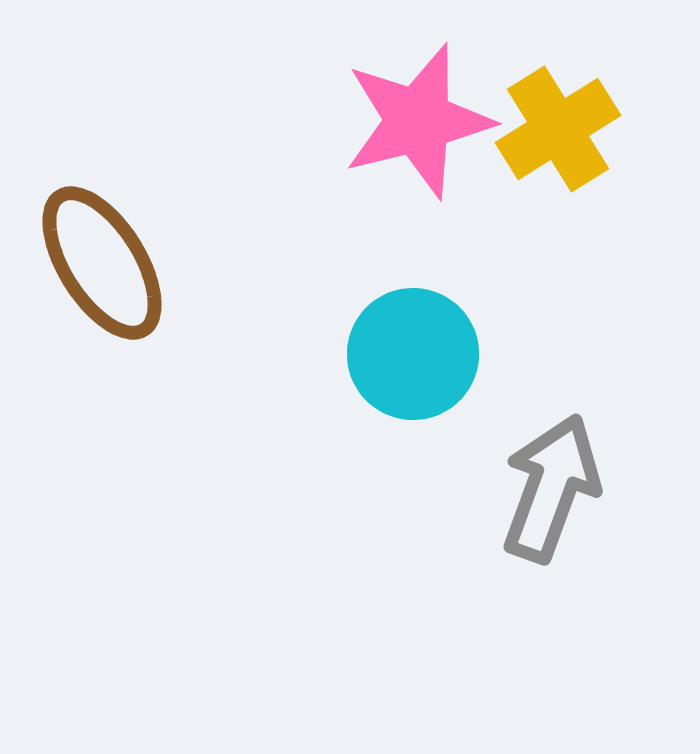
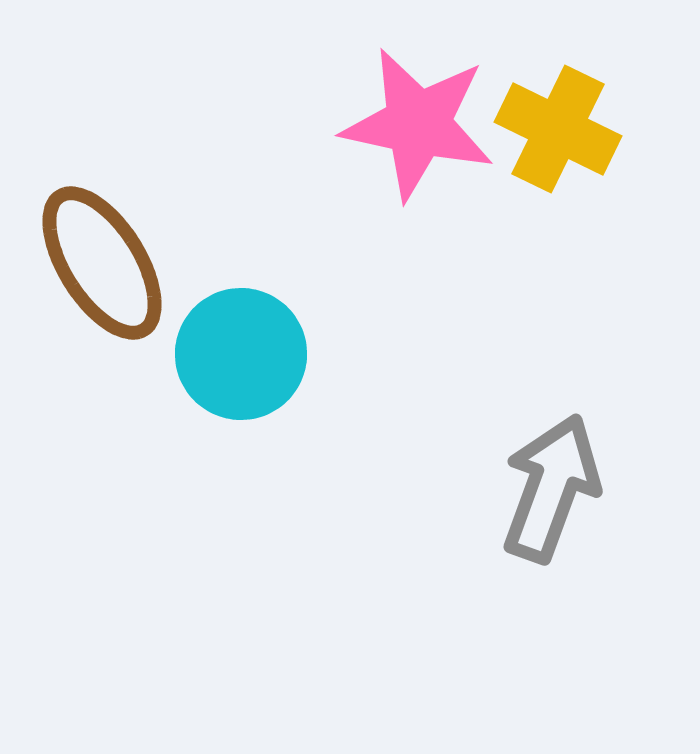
pink star: moved 3 px down; rotated 26 degrees clockwise
yellow cross: rotated 32 degrees counterclockwise
cyan circle: moved 172 px left
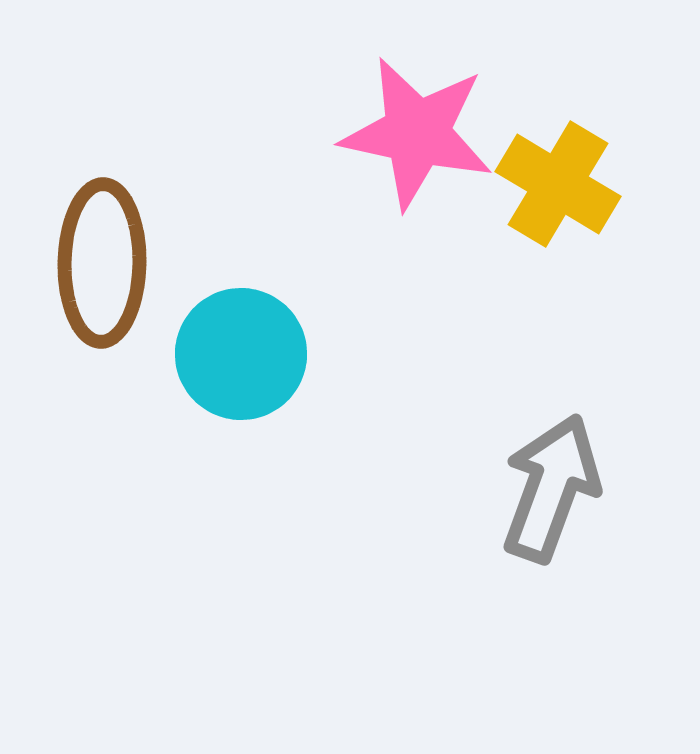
pink star: moved 1 px left, 9 px down
yellow cross: moved 55 px down; rotated 5 degrees clockwise
brown ellipse: rotated 33 degrees clockwise
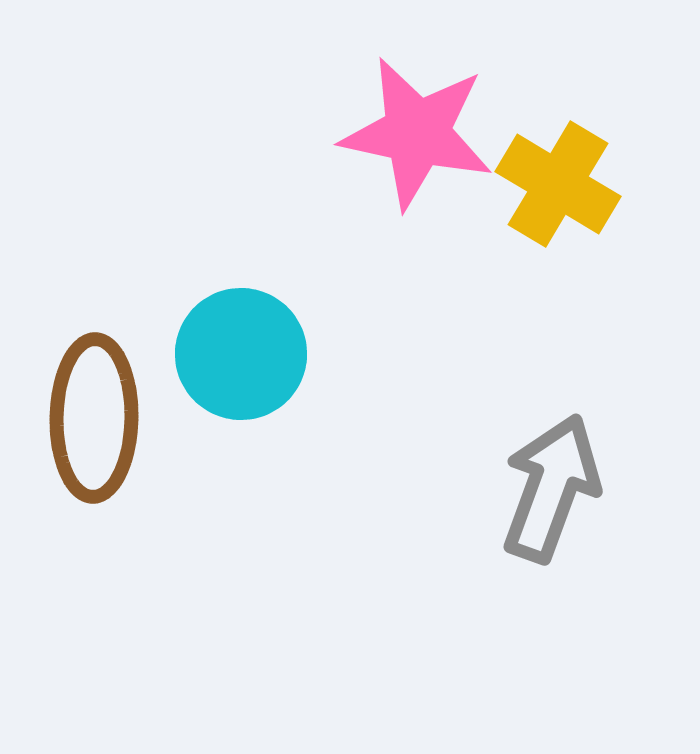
brown ellipse: moved 8 px left, 155 px down
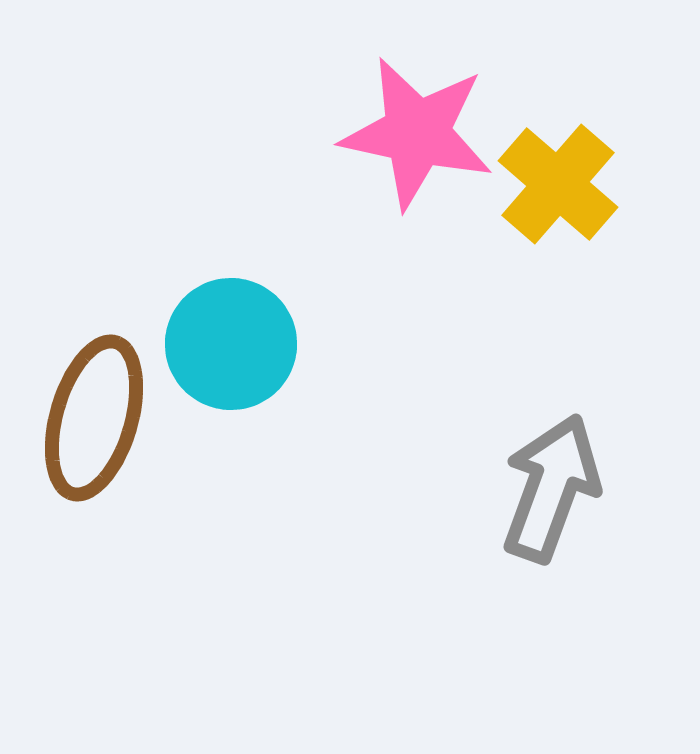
yellow cross: rotated 10 degrees clockwise
cyan circle: moved 10 px left, 10 px up
brown ellipse: rotated 15 degrees clockwise
